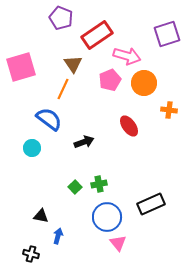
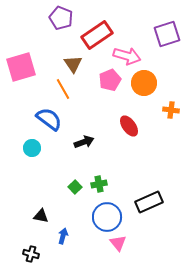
orange line: rotated 55 degrees counterclockwise
orange cross: moved 2 px right
black rectangle: moved 2 px left, 2 px up
blue arrow: moved 5 px right
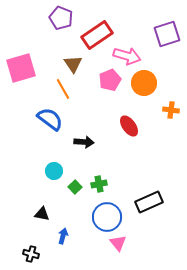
pink square: moved 1 px down
blue semicircle: moved 1 px right
black arrow: rotated 24 degrees clockwise
cyan circle: moved 22 px right, 23 px down
black triangle: moved 1 px right, 2 px up
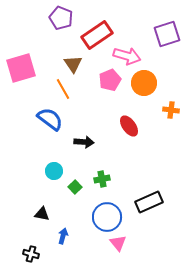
green cross: moved 3 px right, 5 px up
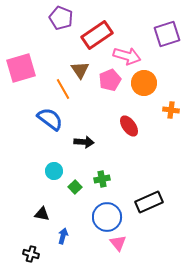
brown triangle: moved 7 px right, 6 px down
